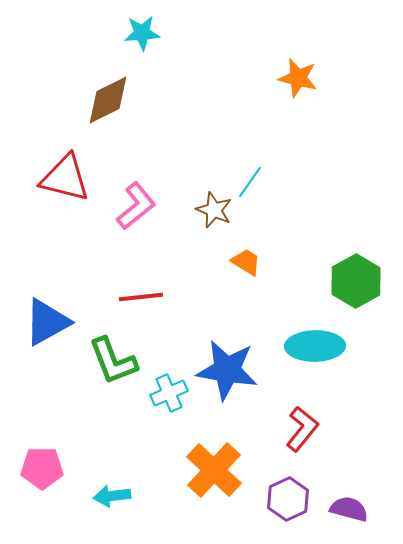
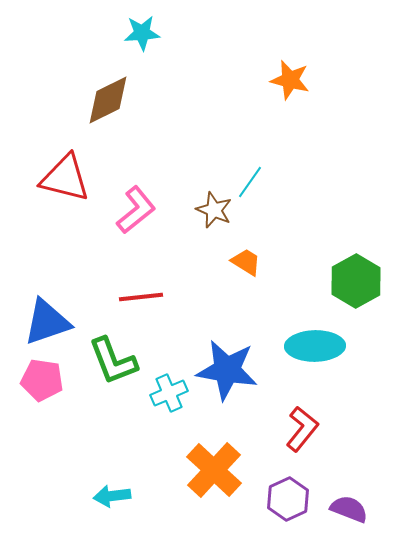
orange star: moved 8 px left, 2 px down
pink L-shape: moved 4 px down
blue triangle: rotated 10 degrees clockwise
pink pentagon: moved 88 px up; rotated 9 degrees clockwise
purple semicircle: rotated 6 degrees clockwise
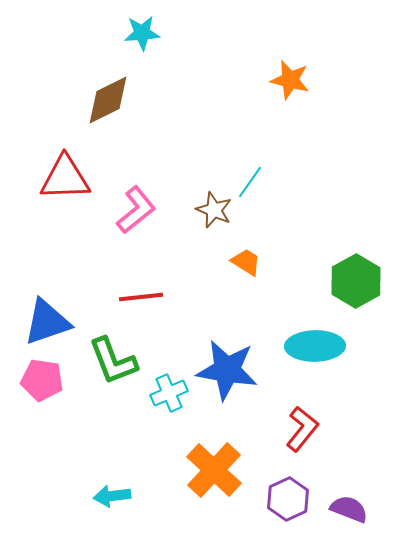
red triangle: rotated 16 degrees counterclockwise
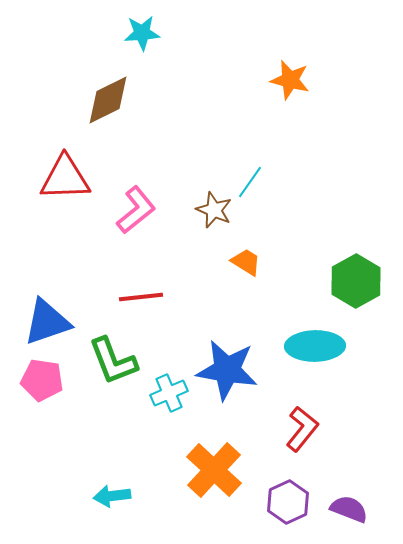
purple hexagon: moved 3 px down
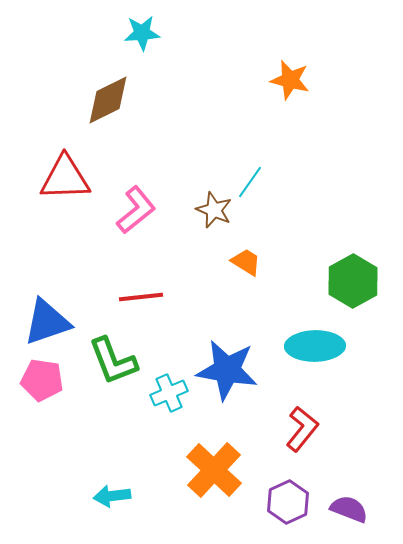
green hexagon: moved 3 px left
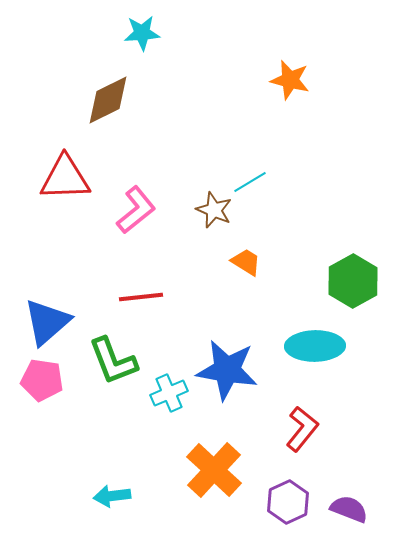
cyan line: rotated 24 degrees clockwise
blue triangle: rotated 22 degrees counterclockwise
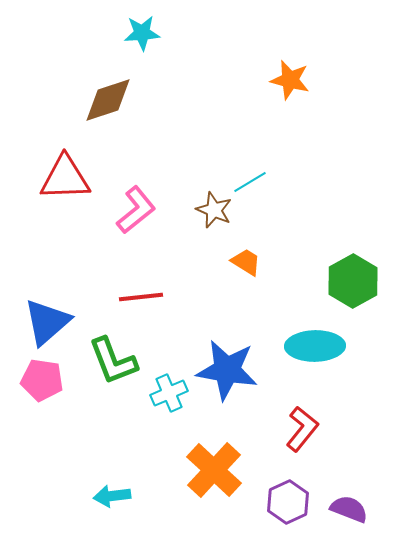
brown diamond: rotated 8 degrees clockwise
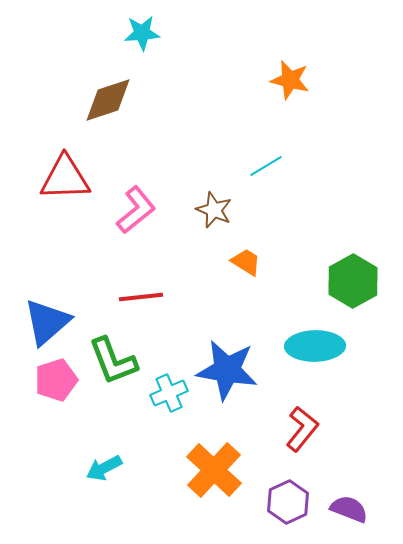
cyan line: moved 16 px right, 16 px up
pink pentagon: moved 14 px right; rotated 27 degrees counterclockwise
cyan arrow: moved 8 px left, 28 px up; rotated 21 degrees counterclockwise
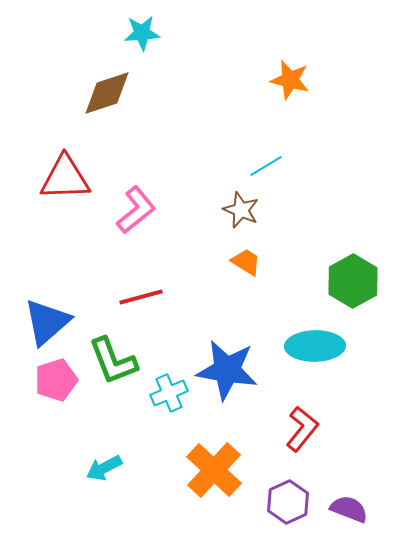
brown diamond: moved 1 px left, 7 px up
brown star: moved 27 px right
red line: rotated 9 degrees counterclockwise
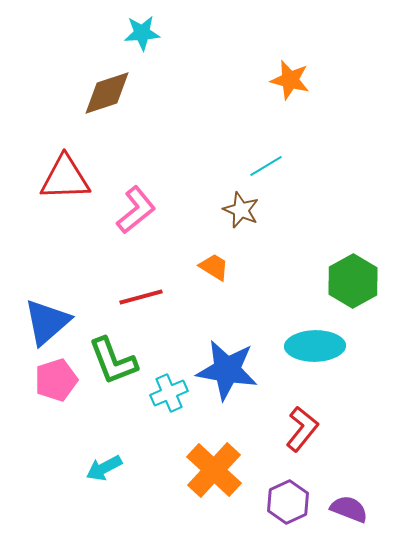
orange trapezoid: moved 32 px left, 5 px down
